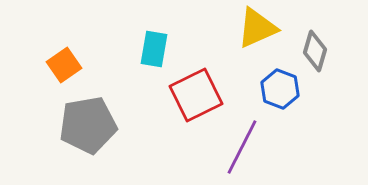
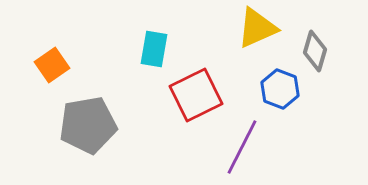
orange square: moved 12 px left
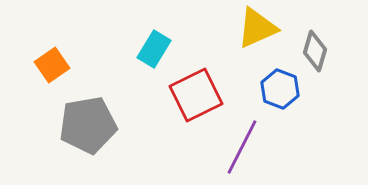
cyan rectangle: rotated 21 degrees clockwise
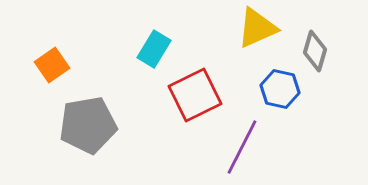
blue hexagon: rotated 9 degrees counterclockwise
red square: moved 1 px left
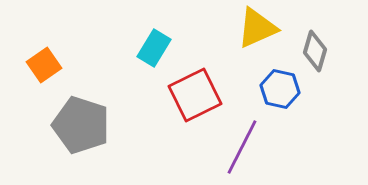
cyan rectangle: moved 1 px up
orange square: moved 8 px left
gray pentagon: moved 7 px left; rotated 28 degrees clockwise
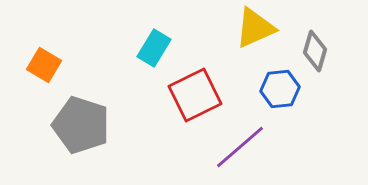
yellow triangle: moved 2 px left
orange square: rotated 24 degrees counterclockwise
blue hexagon: rotated 18 degrees counterclockwise
purple line: moved 2 px left; rotated 22 degrees clockwise
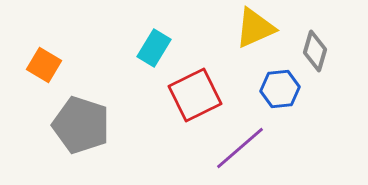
purple line: moved 1 px down
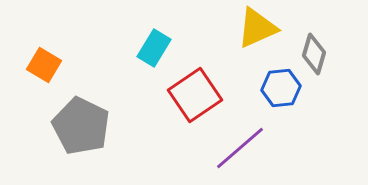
yellow triangle: moved 2 px right
gray diamond: moved 1 px left, 3 px down
blue hexagon: moved 1 px right, 1 px up
red square: rotated 8 degrees counterclockwise
gray pentagon: moved 1 px down; rotated 8 degrees clockwise
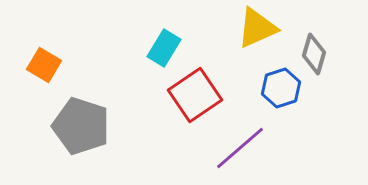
cyan rectangle: moved 10 px right
blue hexagon: rotated 12 degrees counterclockwise
gray pentagon: rotated 8 degrees counterclockwise
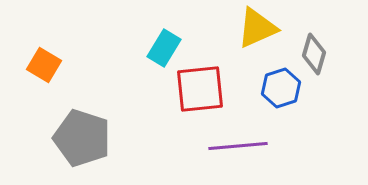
red square: moved 5 px right, 6 px up; rotated 28 degrees clockwise
gray pentagon: moved 1 px right, 12 px down
purple line: moved 2 px left, 2 px up; rotated 36 degrees clockwise
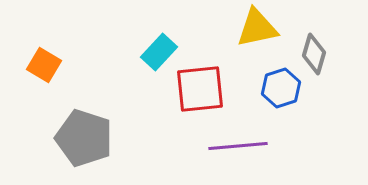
yellow triangle: rotated 12 degrees clockwise
cyan rectangle: moved 5 px left, 4 px down; rotated 12 degrees clockwise
gray pentagon: moved 2 px right
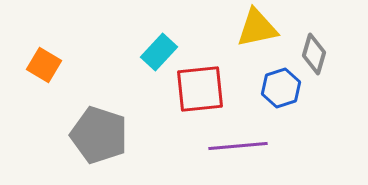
gray pentagon: moved 15 px right, 3 px up
